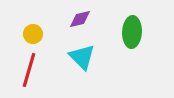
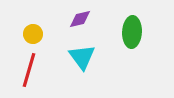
cyan triangle: rotated 8 degrees clockwise
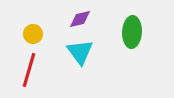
cyan triangle: moved 2 px left, 5 px up
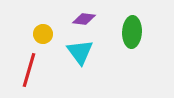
purple diamond: moved 4 px right; rotated 20 degrees clockwise
yellow circle: moved 10 px right
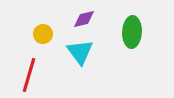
purple diamond: rotated 20 degrees counterclockwise
red line: moved 5 px down
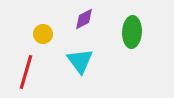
purple diamond: rotated 15 degrees counterclockwise
cyan triangle: moved 9 px down
red line: moved 3 px left, 3 px up
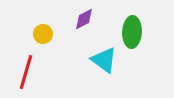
cyan triangle: moved 24 px right, 1 px up; rotated 16 degrees counterclockwise
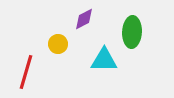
yellow circle: moved 15 px right, 10 px down
cyan triangle: rotated 36 degrees counterclockwise
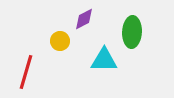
yellow circle: moved 2 px right, 3 px up
